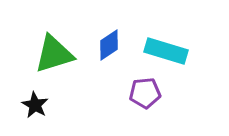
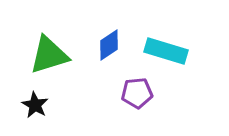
green triangle: moved 5 px left, 1 px down
purple pentagon: moved 8 px left
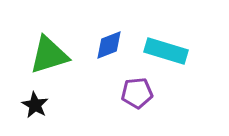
blue diamond: rotated 12 degrees clockwise
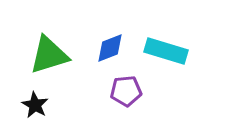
blue diamond: moved 1 px right, 3 px down
purple pentagon: moved 11 px left, 2 px up
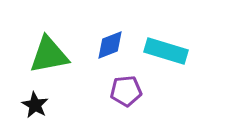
blue diamond: moved 3 px up
green triangle: rotated 6 degrees clockwise
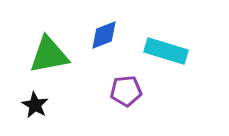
blue diamond: moved 6 px left, 10 px up
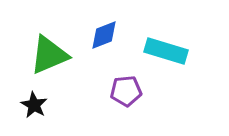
green triangle: rotated 12 degrees counterclockwise
black star: moved 1 px left
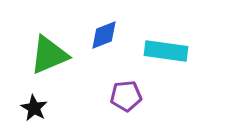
cyan rectangle: rotated 9 degrees counterclockwise
purple pentagon: moved 5 px down
black star: moved 3 px down
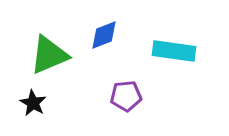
cyan rectangle: moved 8 px right
black star: moved 1 px left, 5 px up
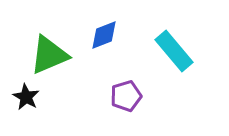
cyan rectangle: rotated 42 degrees clockwise
purple pentagon: rotated 12 degrees counterclockwise
black star: moved 7 px left, 6 px up
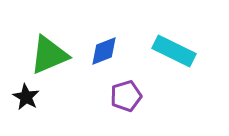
blue diamond: moved 16 px down
cyan rectangle: rotated 24 degrees counterclockwise
